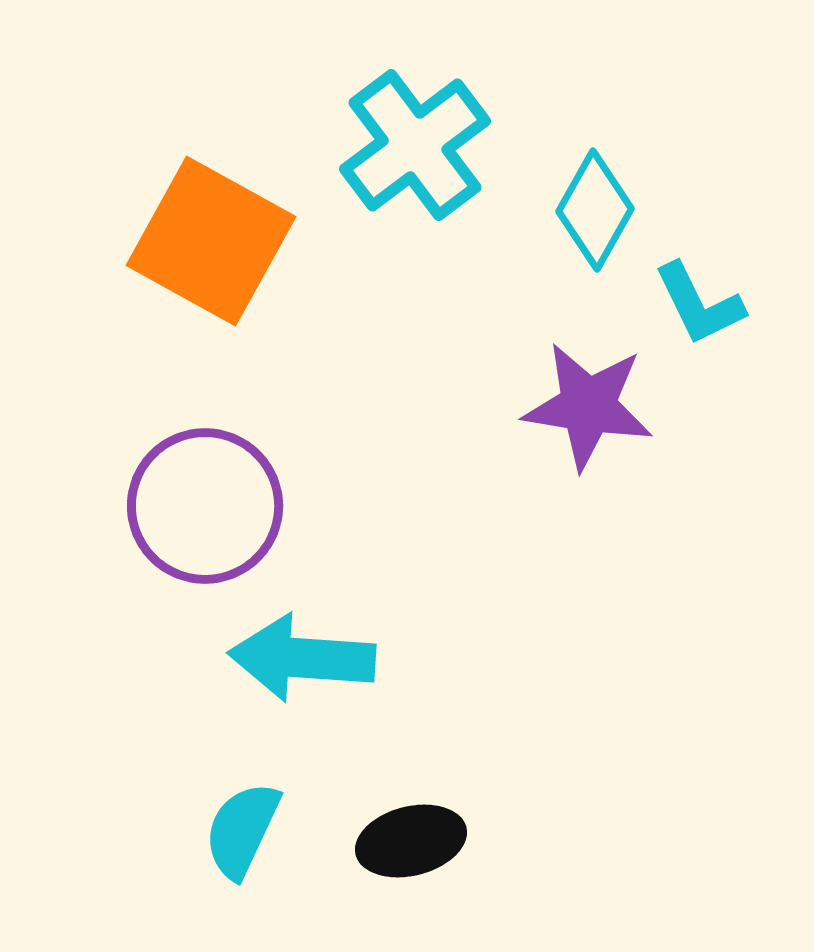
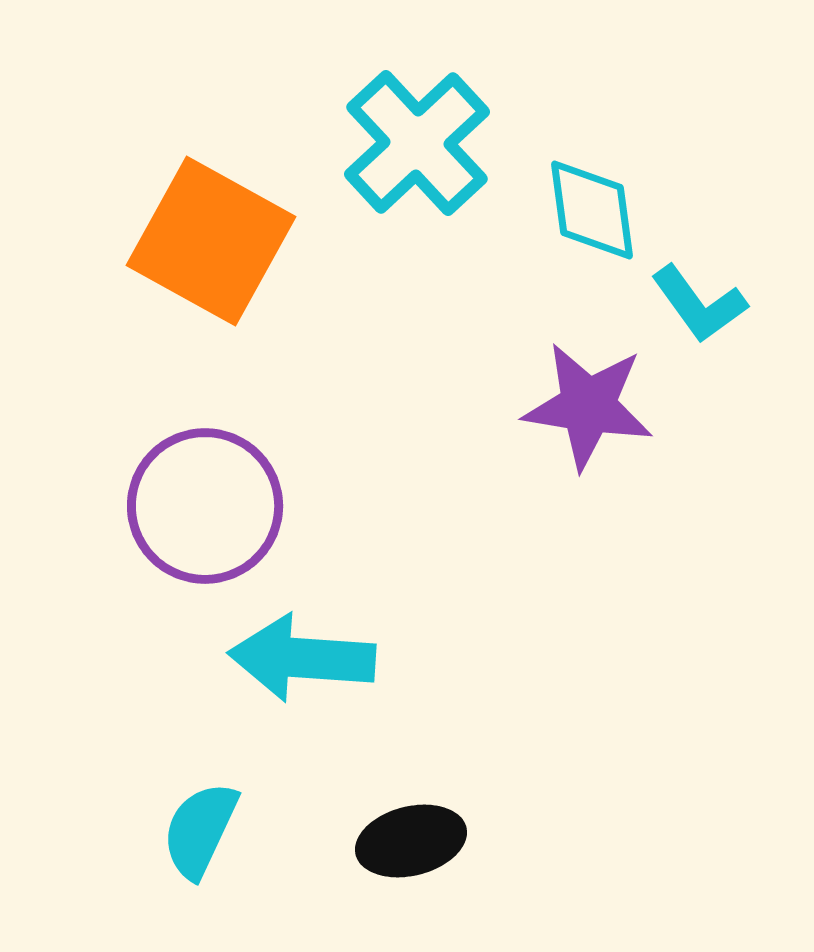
cyan cross: moved 2 px right, 2 px up; rotated 6 degrees counterclockwise
cyan diamond: moved 3 px left; rotated 37 degrees counterclockwise
cyan L-shape: rotated 10 degrees counterclockwise
cyan semicircle: moved 42 px left
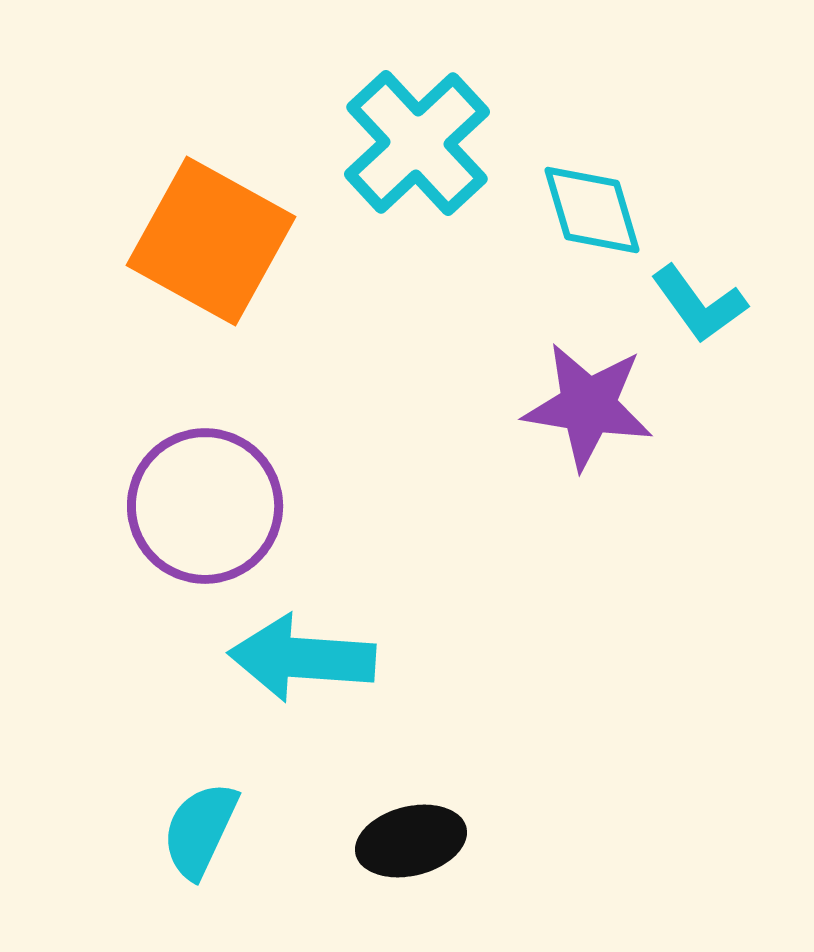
cyan diamond: rotated 9 degrees counterclockwise
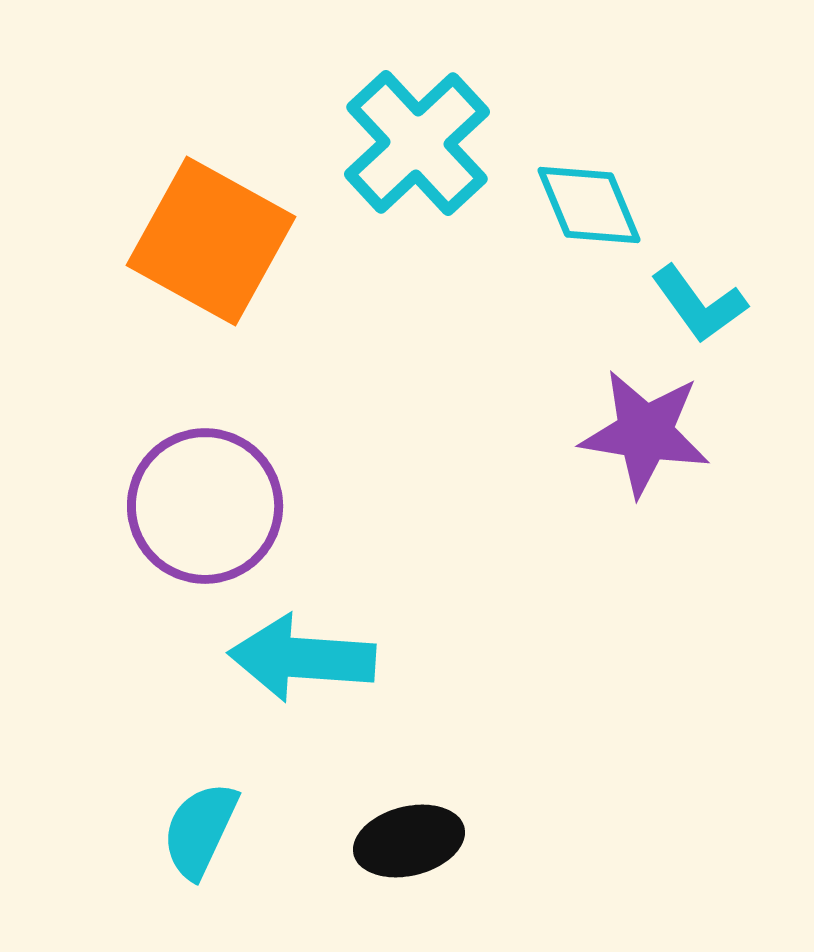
cyan diamond: moved 3 px left, 5 px up; rotated 6 degrees counterclockwise
purple star: moved 57 px right, 27 px down
black ellipse: moved 2 px left
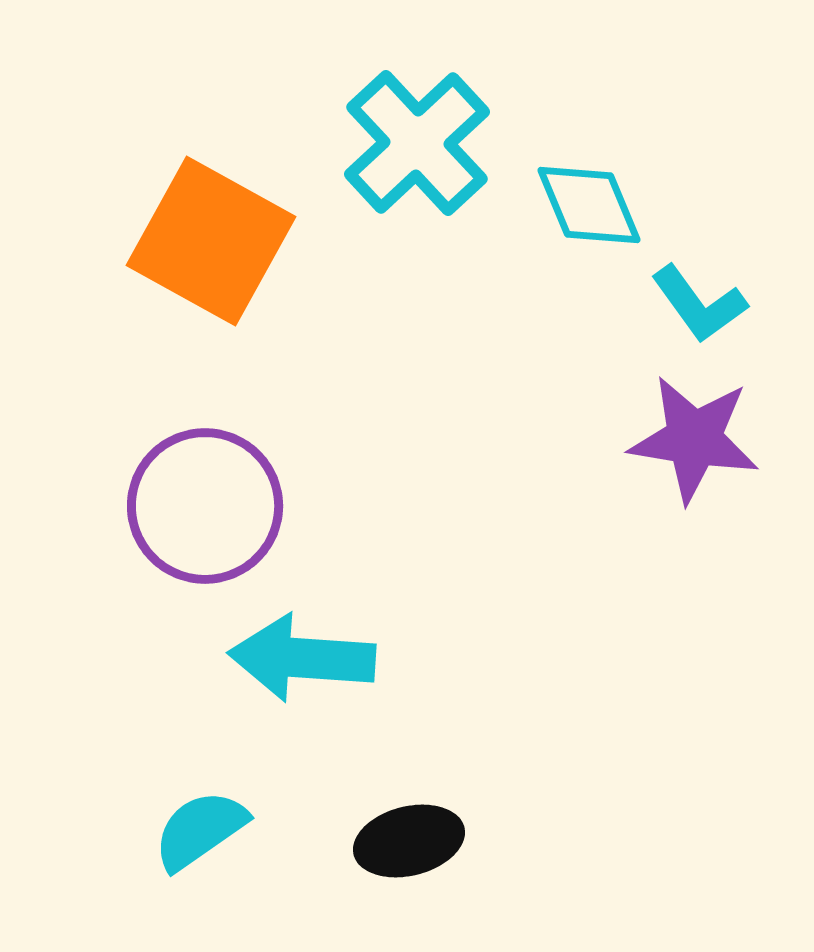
purple star: moved 49 px right, 6 px down
cyan semicircle: rotated 30 degrees clockwise
